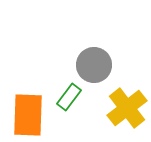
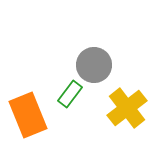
green rectangle: moved 1 px right, 3 px up
orange rectangle: rotated 24 degrees counterclockwise
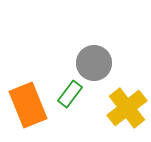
gray circle: moved 2 px up
orange rectangle: moved 10 px up
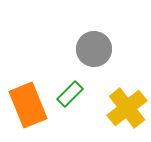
gray circle: moved 14 px up
green rectangle: rotated 8 degrees clockwise
